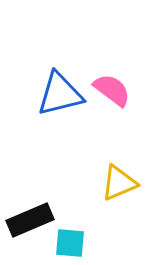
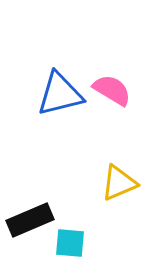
pink semicircle: rotated 6 degrees counterclockwise
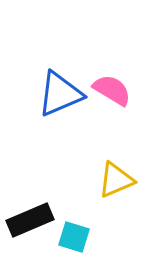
blue triangle: rotated 9 degrees counterclockwise
yellow triangle: moved 3 px left, 3 px up
cyan square: moved 4 px right, 6 px up; rotated 12 degrees clockwise
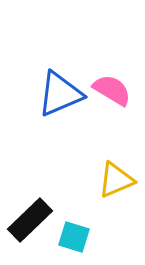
black rectangle: rotated 21 degrees counterclockwise
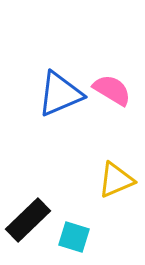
black rectangle: moved 2 px left
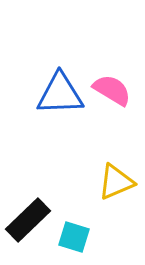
blue triangle: rotated 21 degrees clockwise
yellow triangle: moved 2 px down
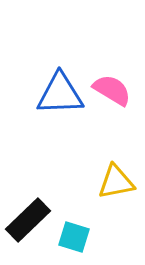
yellow triangle: rotated 12 degrees clockwise
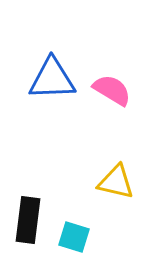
blue triangle: moved 8 px left, 15 px up
yellow triangle: rotated 24 degrees clockwise
black rectangle: rotated 39 degrees counterclockwise
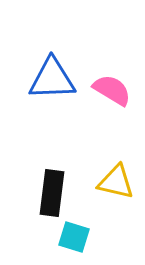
black rectangle: moved 24 px right, 27 px up
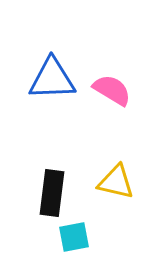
cyan square: rotated 28 degrees counterclockwise
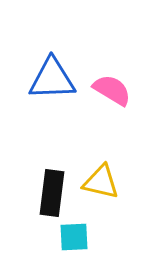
yellow triangle: moved 15 px left
cyan square: rotated 8 degrees clockwise
